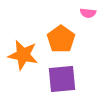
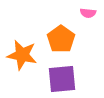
orange star: moved 1 px left
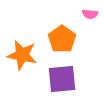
pink semicircle: moved 2 px right, 1 px down
orange pentagon: moved 1 px right
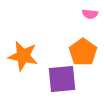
orange pentagon: moved 21 px right, 13 px down
orange star: moved 1 px right, 1 px down
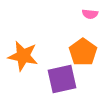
purple square: rotated 8 degrees counterclockwise
